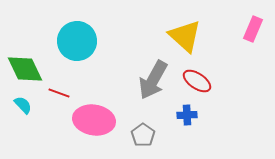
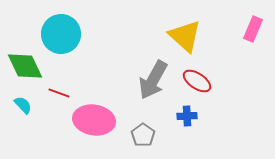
cyan circle: moved 16 px left, 7 px up
green diamond: moved 3 px up
blue cross: moved 1 px down
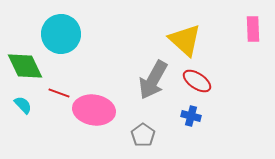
pink rectangle: rotated 25 degrees counterclockwise
yellow triangle: moved 4 px down
blue cross: moved 4 px right; rotated 18 degrees clockwise
pink ellipse: moved 10 px up
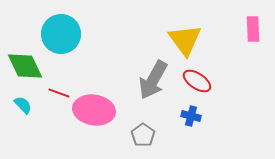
yellow triangle: rotated 12 degrees clockwise
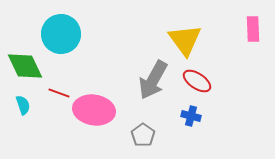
cyan semicircle: rotated 24 degrees clockwise
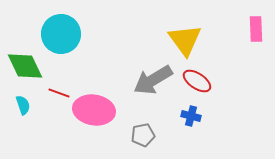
pink rectangle: moved 3 px right
gray arrow: rotated 30 degrees clockwise
gray pentagon: rotated 25 degrees clockwise
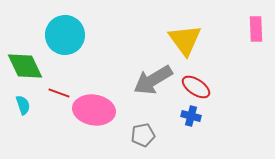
cyan circle: moved 4 px right, 1 px down
red ellipse: moved 1 px left, 6 px down
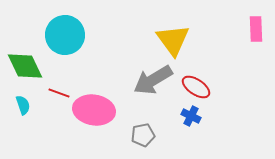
yellow triangle: moved 12 px left
blue cross: rotated 12 degrees clockwise
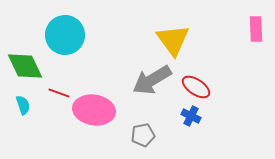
gray arrow: moved 1 px left
